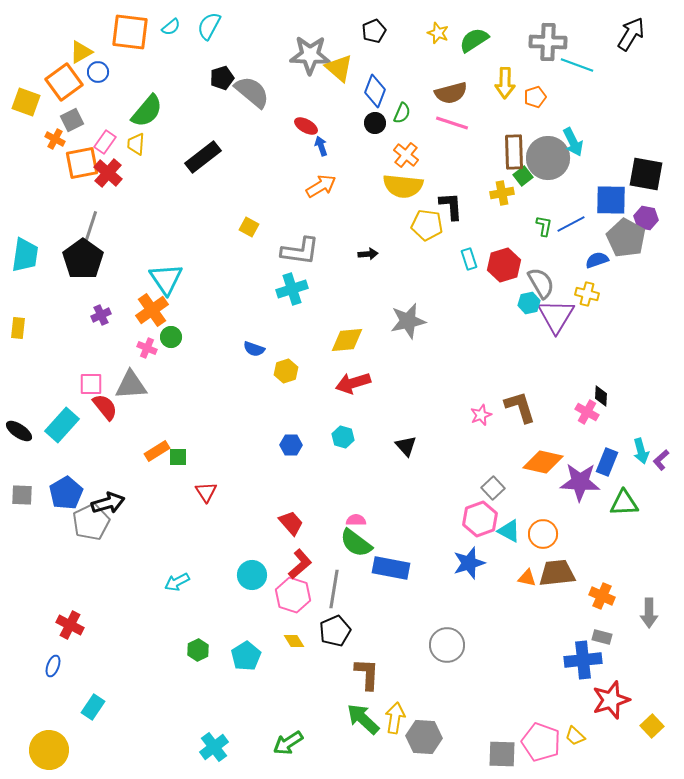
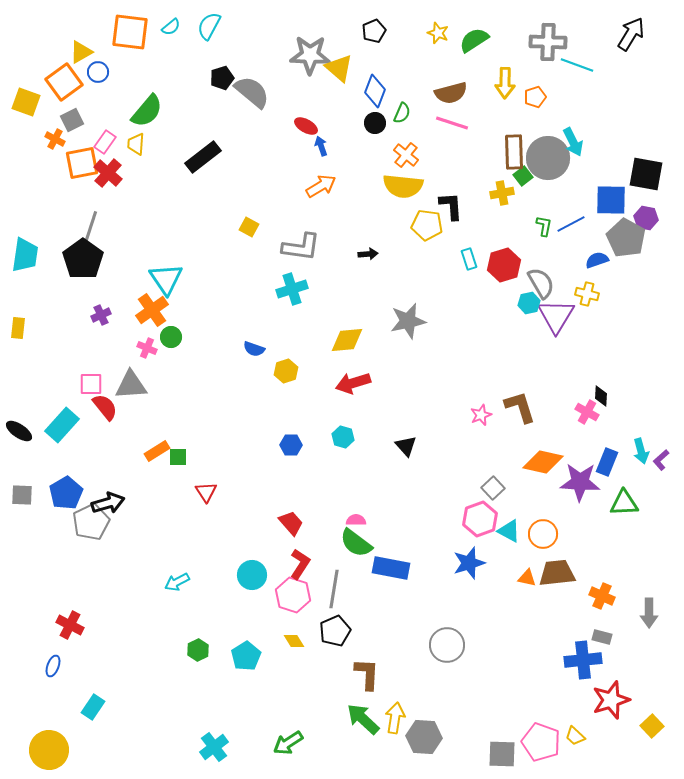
gray L-shape at (300, 251): moved 1 px right, 4 px up
red L-shape at (300, 564): rotated 16 degrees counterclockwise
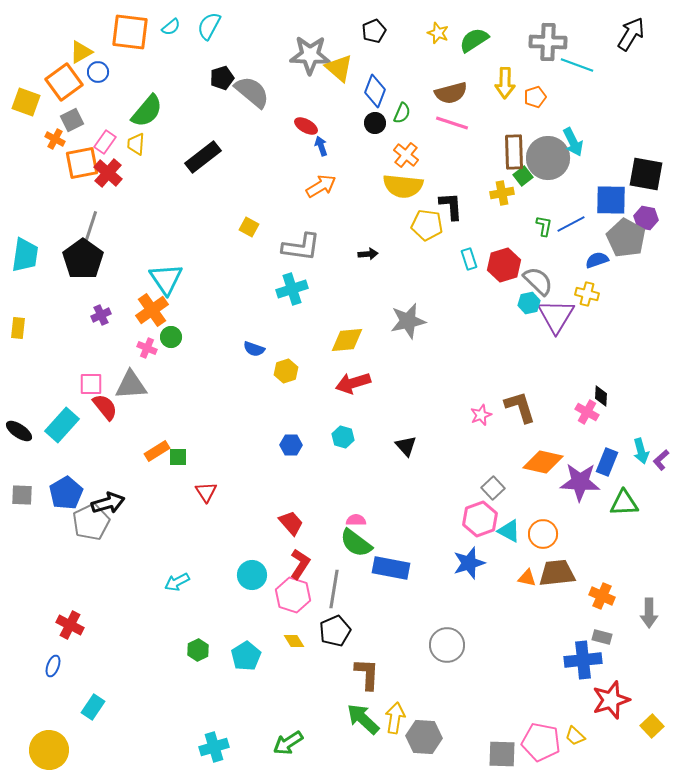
gray semicircle at (541, 283): moved 3 px left, 2 px up; rotated 16 degrees counterclockwise
pink pentagon at (541, 742): rotated 9 degrees counterclockwise
cyan cross at (214, 747): rotated 20 degrees clockwise
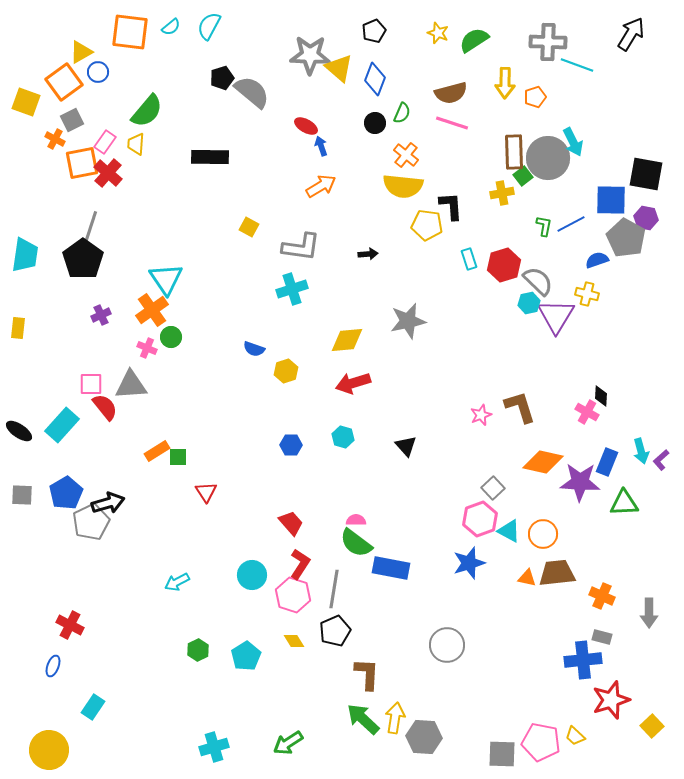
blue diamond at (375, 91): moved 12 px up
black rectangle at (203, 157): moved 7 px right; rotated 39 degrees clockwise
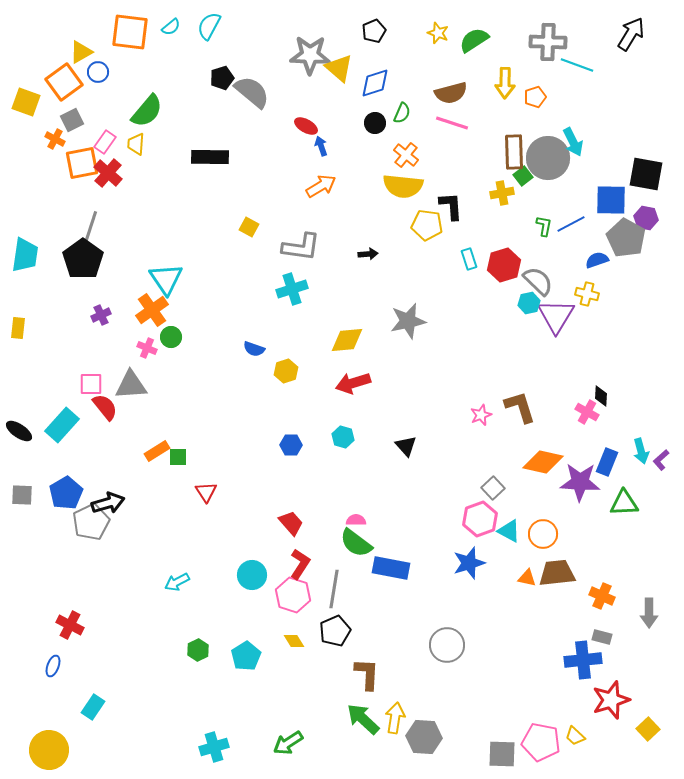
blue diamond at (375, 79): moved 4 px down; rotated 52 degrees clockwise
yellow square at (652, 726): moved 4 px left, 3 px down
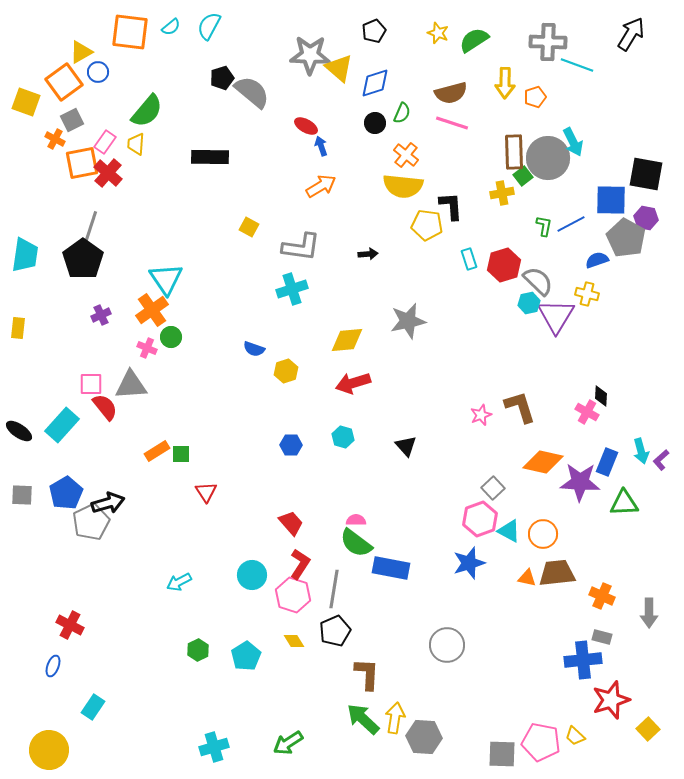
green square at (178, 457): moved 3 px right, 3 px up
cyan arrow at (177, 582): moved 2 px right
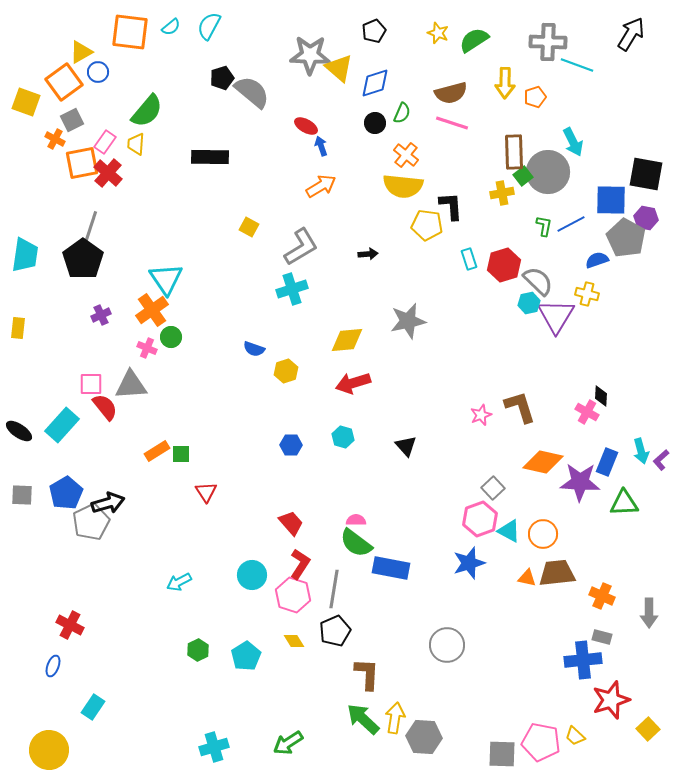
gray circle at (548, 158): moved 14 px down
gray L-shape at (301, 247): rotated 39 degrees counterclockwise
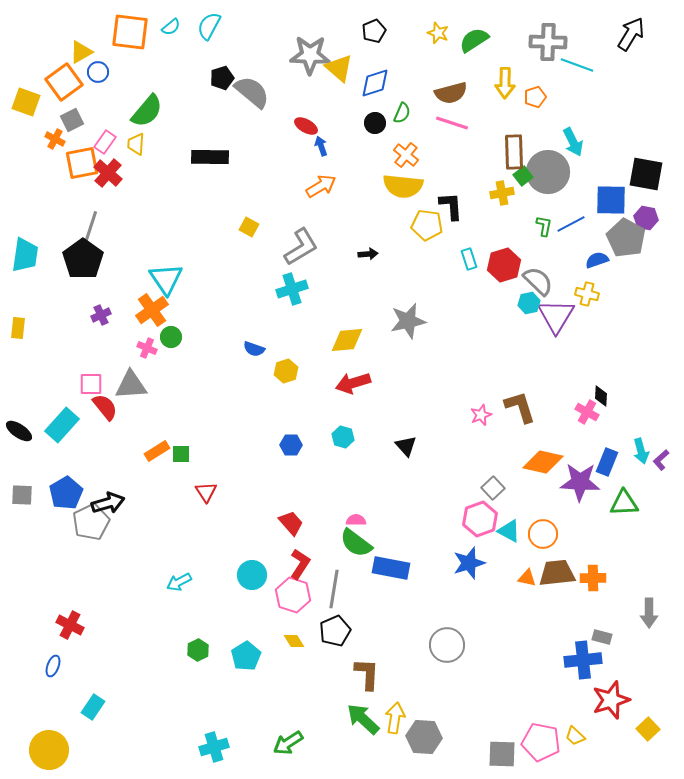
orange cross at (602, 596): moved 9 px left, 18 px up; rotated 25 degrees counterclockwise
